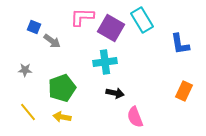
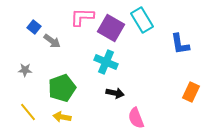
blue square: rotated 16 degrees clockwise
cyan cross: moved 1 px right; rotated 30 degrees clockwise
orange rectangle: moved 7 px right, 1 px down
pink semicircle: moved 1 px right, 1 px down
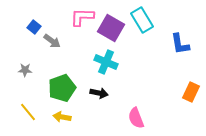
black arrow: moved 16 px left
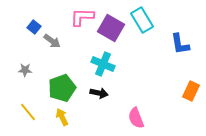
cyan cross: moved 3 px left, 2 px down
orange rectangle: moved 1 px up
yellow arrow: rotated 54 degrees clockwise
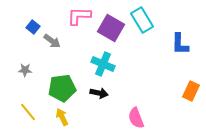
pink L-shape: moved 3 px left, 1 px up
blue square: moved 1 px left
blue L-shape: rotated 10 degrees clockwise
green pentagon: rotated 12 degrees clockwise
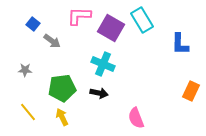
blue square: moved 3 px up
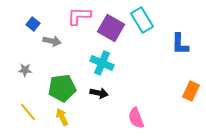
gray arrow: rotated 24 degrees counterclockwise
cyan cross: moved 1 px left, 1 px up
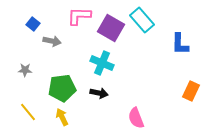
cyan rectangle: rotated 10 degrees counterclockwise
